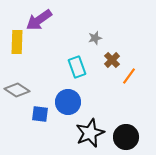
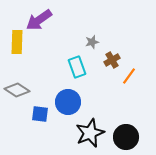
gray star: moved 3 px left, 4 px down
brown cross: rotated 14 degrees clockwise
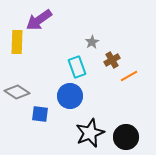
gray star: rotated 16 degrees counterclockwise
orange line: rotated 24 degrees clockwise
gray diamond: moved 2 px down
blue circle: moved 2 px right, 6 px up
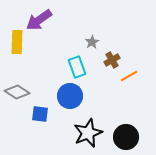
black star: moved 2 px left
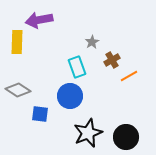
purple arrow: rotated 24 degrees clockwise
gray diamond: moved 1 px right, 2 px up
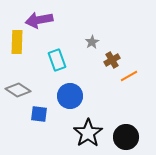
cyan rectangle: moved 20 px left, 7 px up
blue square: moved 1 px left
black star: rotated 12 degrees counterclockwise
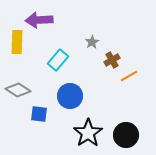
purple arrow: rotated 8 degrees clockwise
cyan rectangle: moved 1 px right; rotated 60 degrees clockwise
black circle: moved 2 px up
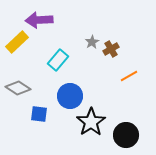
yellow rectangle: rotated 45 degrees clockwise
brown cross: moved 1 px left, 11 px up
gray diamond: moved 2 px up
black star: moved 3 px right, 11 px up
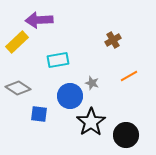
gray star: moved 41 px down; rotated 24 degrees counterclockwise
brown cross: moved 2 px right, 9 px up
cyan rectangle: rotated 40 degrees clockwise
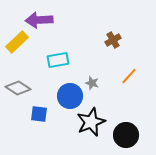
orange line: rotated 18 degrees counterclockwise
black star: rotated 12 degrees clockwise
